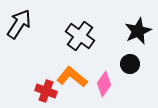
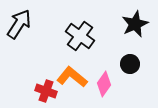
black star: moved 3 px left, 7 px up
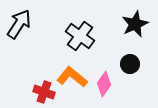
red cross: moved 2 px left, 1 px down
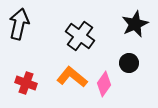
black arrow: rotated 20 degrees counterclockwise
black circle: moved 1 px left, 1 px up
red cross: moved 18 px left, 9 px up
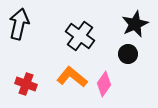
black circle: moved 1 px left, 9 px up
red cross: moved 1 px down
